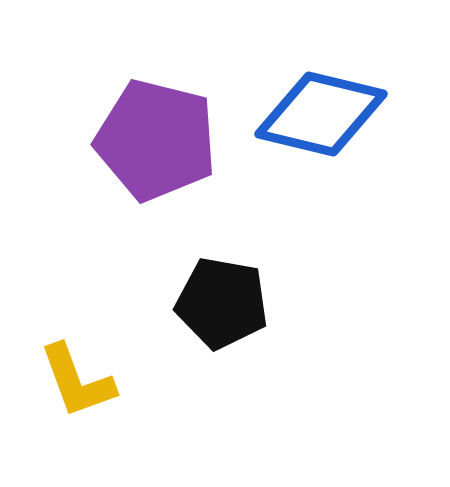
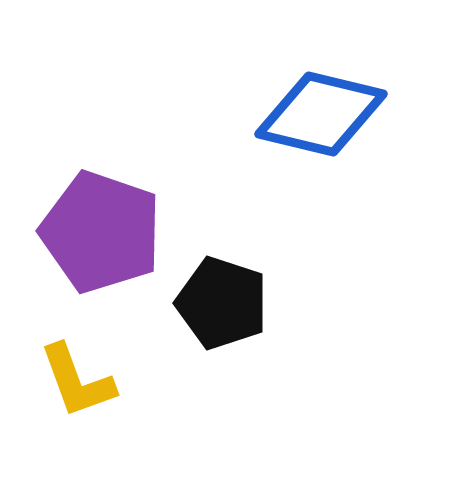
purple pentagon: moved 55 px left, 92 px down; rotated 5 degrees clockwise
black pentagon: rotated 8 degrees clockwise
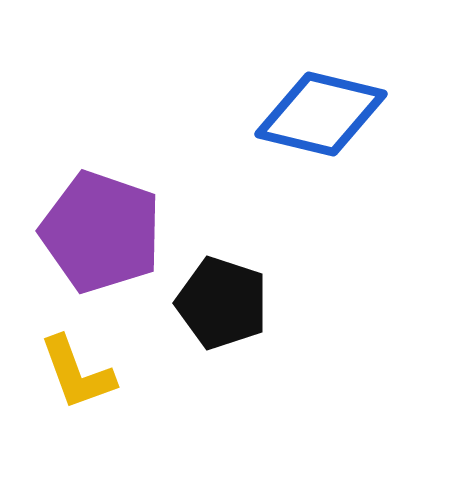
yellow L-shape: moved 8 px up
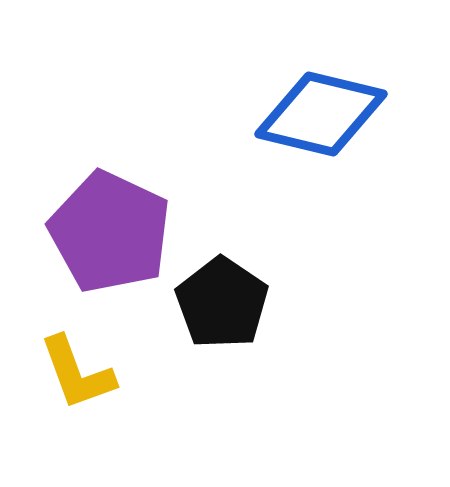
purple pentagon: moved 9 px right; rotated 6 degrees clockwise
black pentagon: rotated 16 degrees clockwise
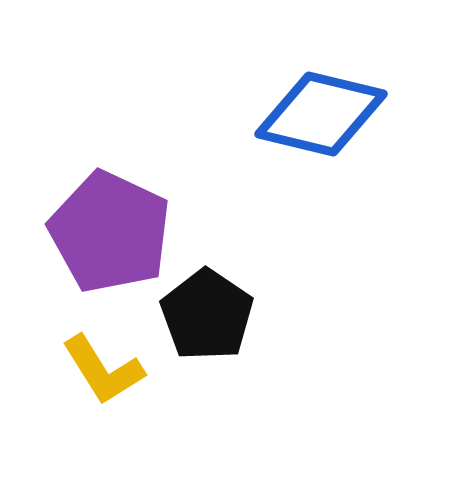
black pentagon: moved 15 px left, 12 px down
yellow L-shape: moved 26 px right, 3 px up; rotated 12 degrees counterclockwise
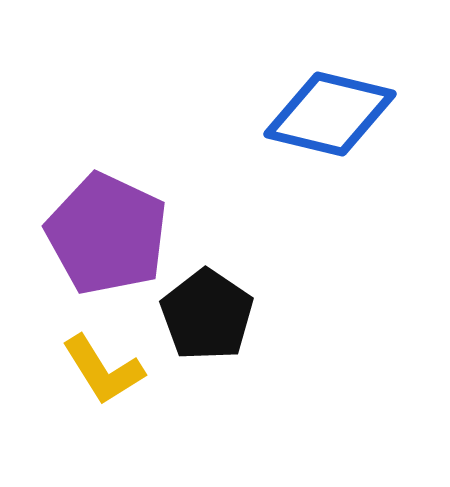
blue diamond: moved 9 px right
purple pentagon: moved 3 px left, 2 px down
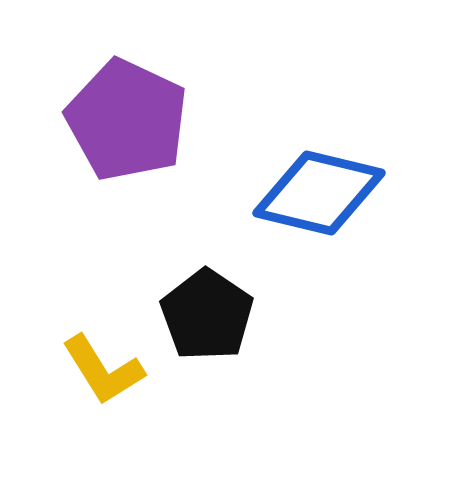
blue diamond: moved 11 px left, 79 px down
purple pentagon: moved 20 px right, 114 px up
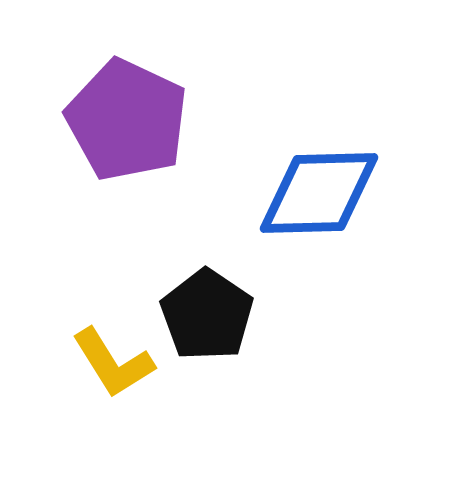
blue diamond: rotated 15 degrees counterclockwise
yellow L-shape: moved 10 px right, 7 px up
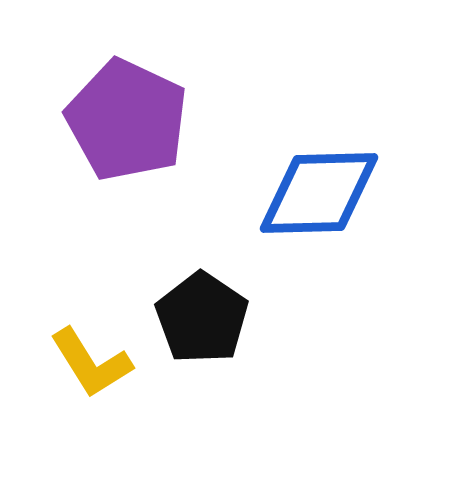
black pentagon: moved 5 px left, 3 px down
yellow L-shape: moved 22 px left
